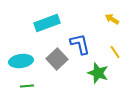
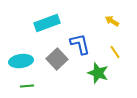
yellow arrow: moved 2 px down
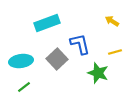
yellow line: rotated 72 degrees counterclockwise
green line: moved 3 px left, 1 px down; rotated 32 degrees counterclockwise
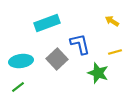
green line: moved 6 px left
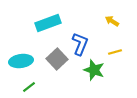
cyan rectangle: moved 1 px right
blue L-shape: rotated 35 degrees clockwise
green star: moved 4 px left, 3 px up
green line: moved 11 px right
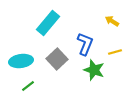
cyan rectangle: rotated 30 degrees counterclockwise
blue L-shape: moved 5 px right
green line: moved 1 px left, 1 px up
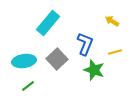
cyan ellipse: moved 3 px right
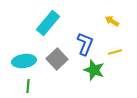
green line: rotated 48 degrees counterclockwise
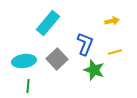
yellow arrow: rotated 136 degrees clockwise
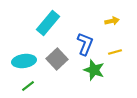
green line: rotated 48 degrees clockwise
